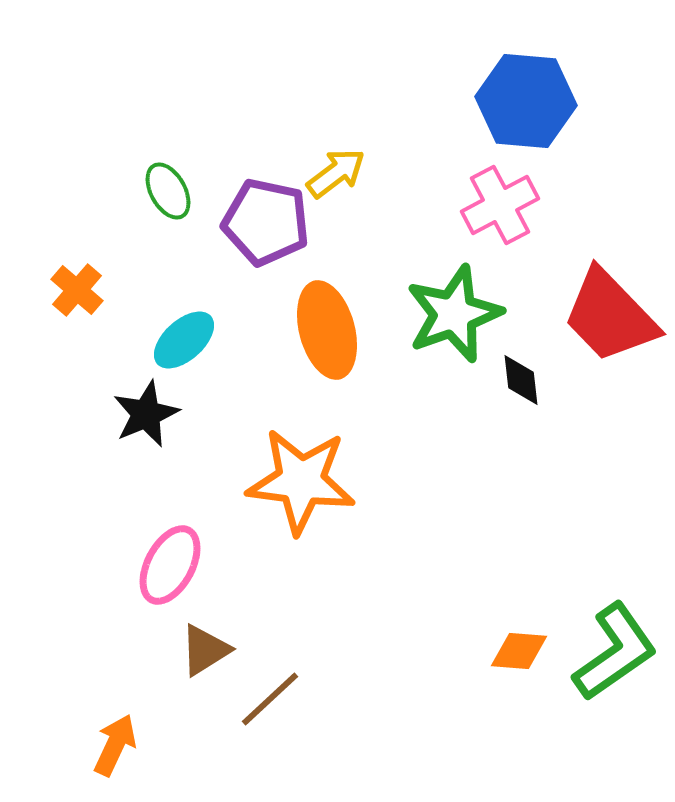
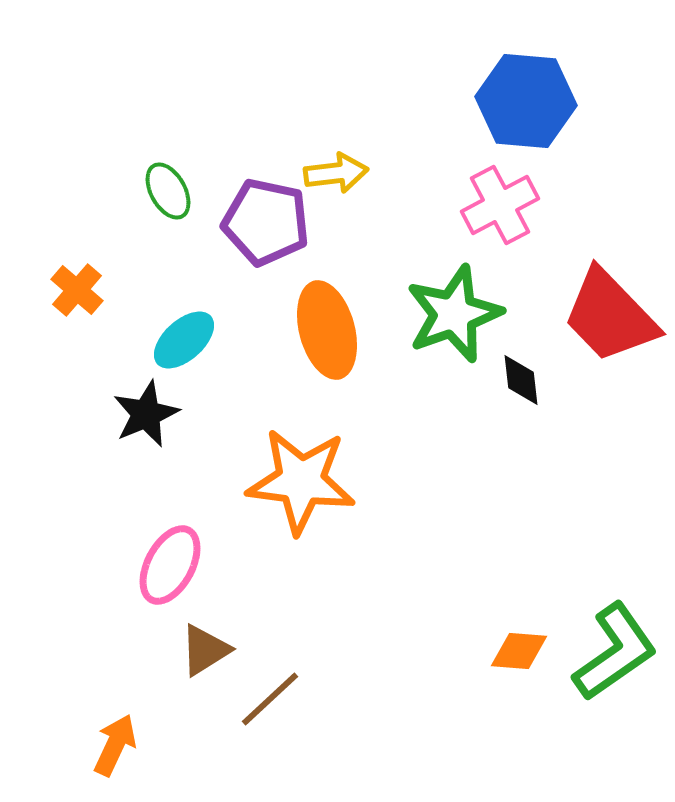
yellow arrow: rotated 30 degrees clockwise
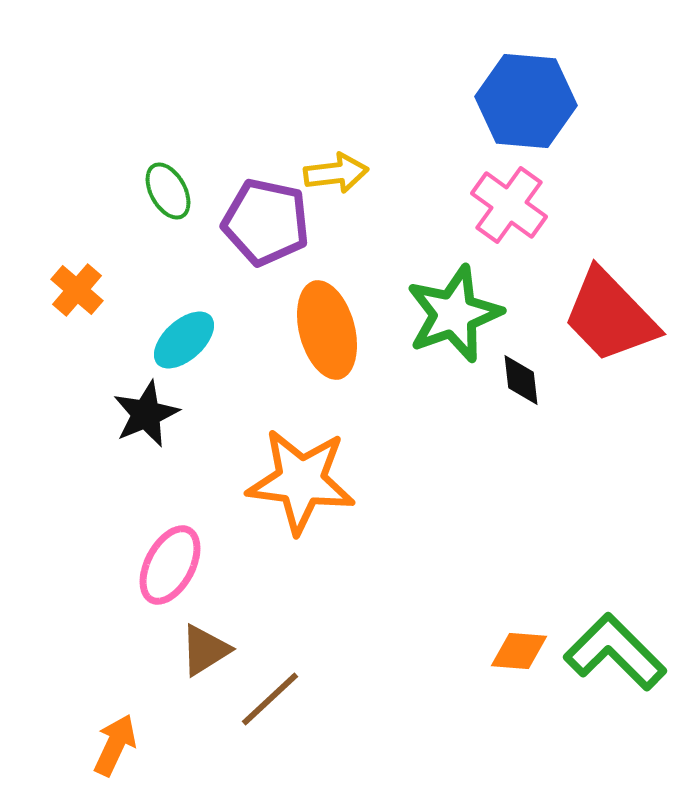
pink cross: moved 9 px right; rotated 26 degrees counterclockwise
green L-shape: rotated 100 degrees counterclockwise
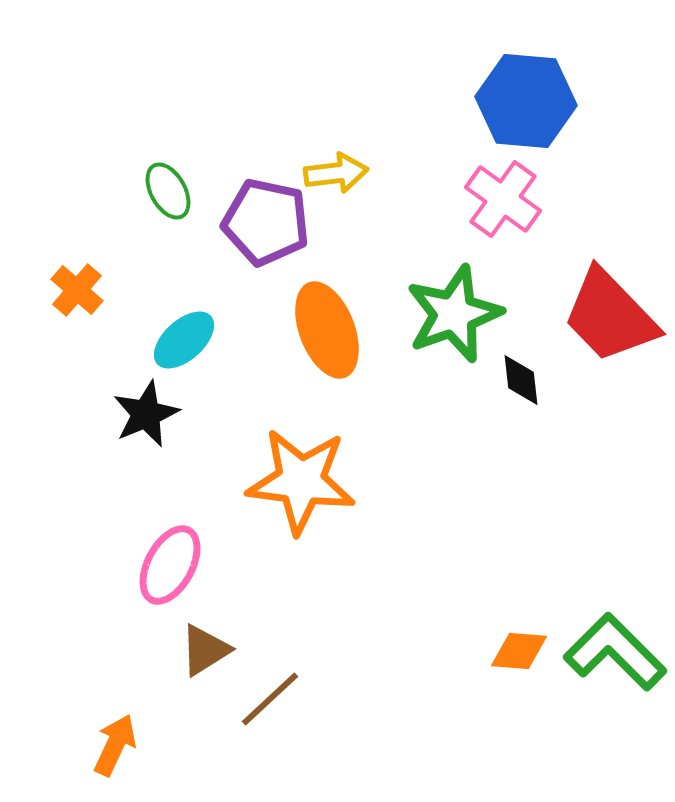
pink cross: moved 6 px left, 6 px up
orange ellipse: rotated 6 degrees counterclockwise
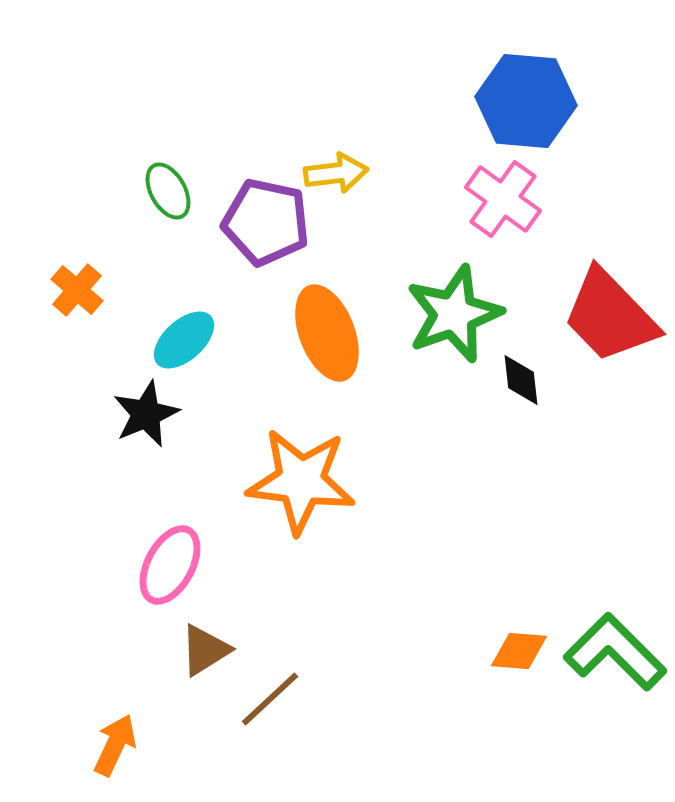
orange ellipse: moved 3 px down
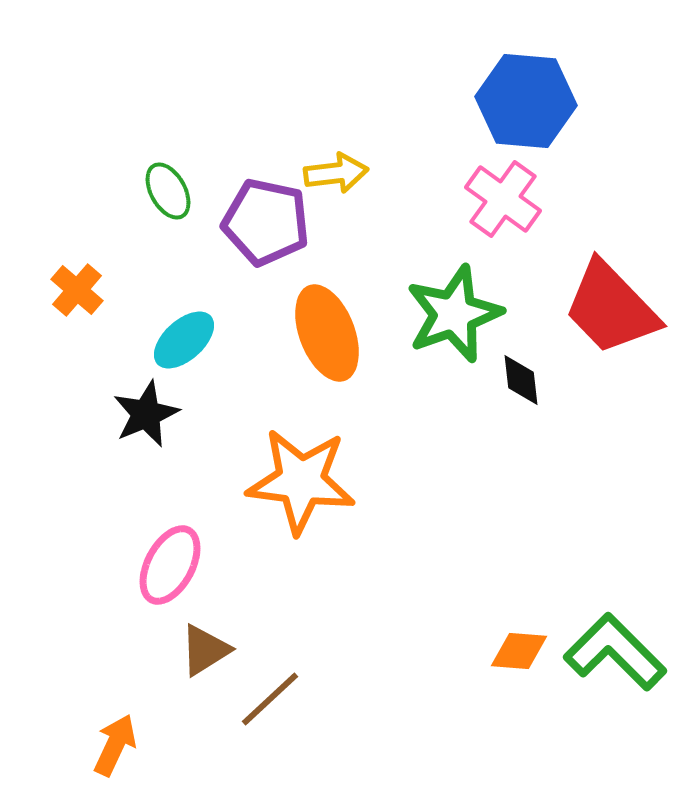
red trapezoid: moved 1 px right, 8 px up
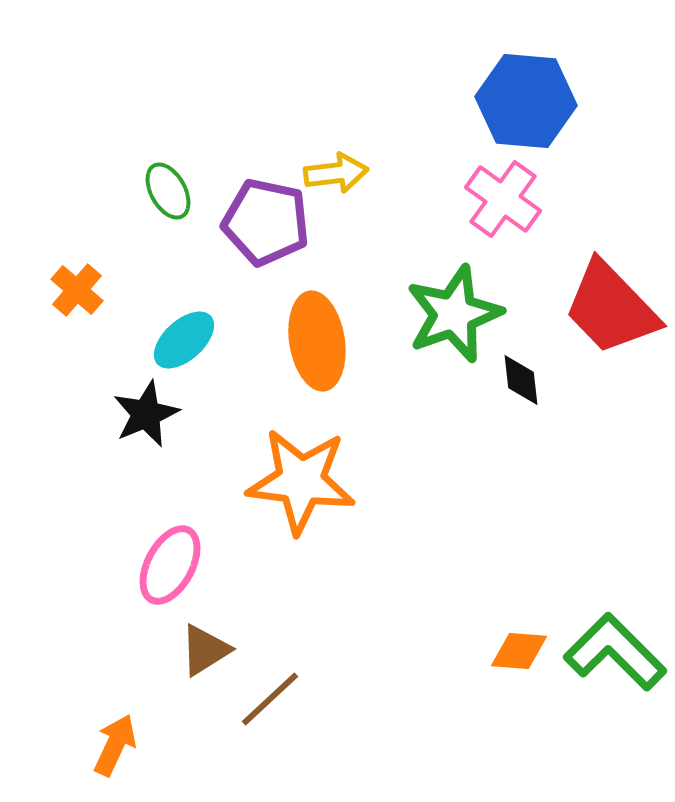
orange ellipse: moved 10 px left, 8 px down; rotated 12 degrees clockwise
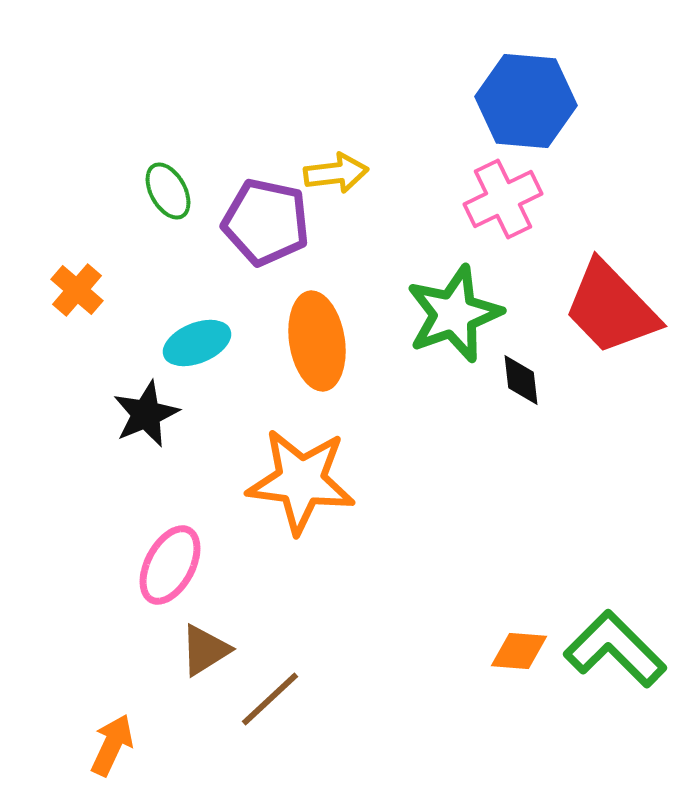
pink cross: rotated 28 degrees clockwise
cyan ellipse: moved 13 px right, 3 px down; rotated 20 degrees clockwise
green L-shape: moved 3 px up
orange arrow: moved 3 px left
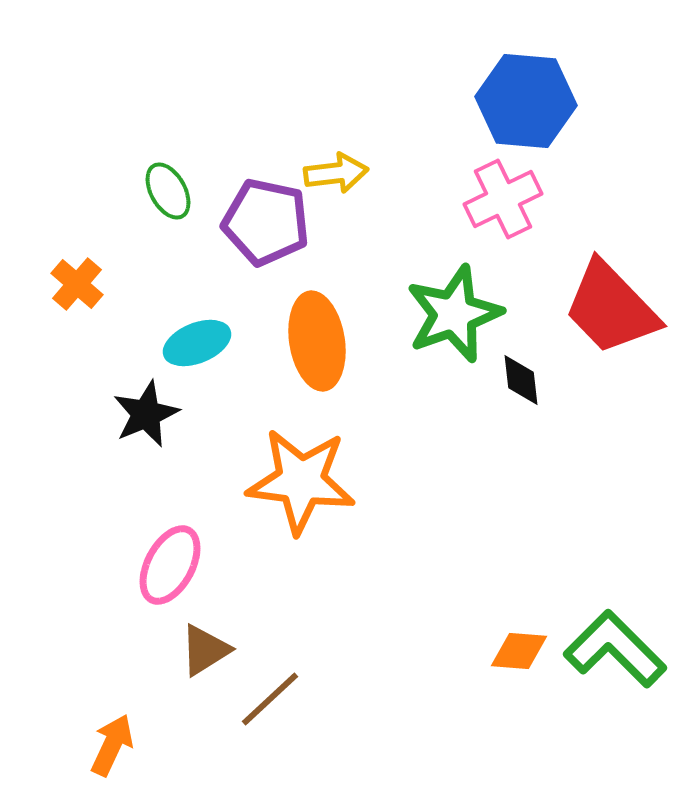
orange cross: moved 6 px up
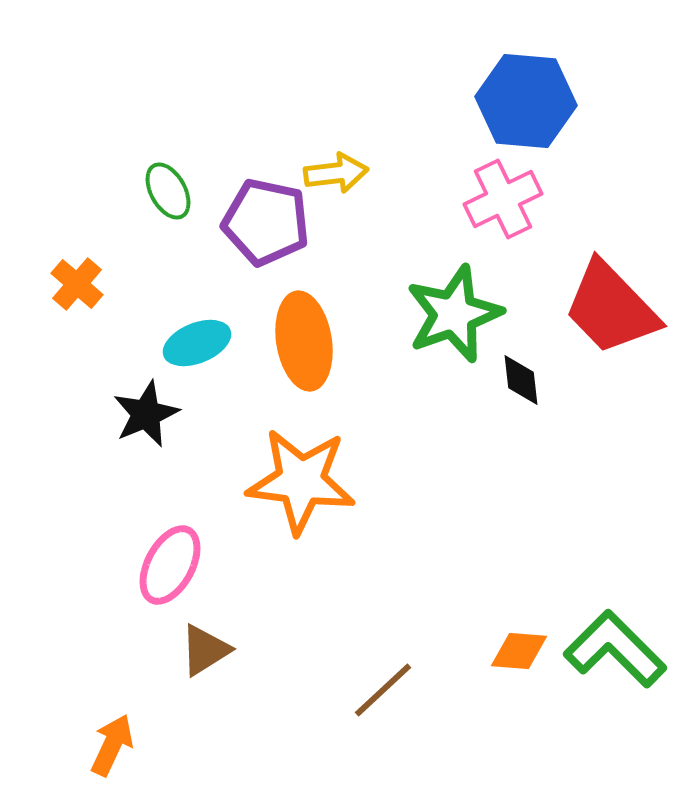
orange ellipse: moved 13 px left
brown line: moved 113 px right, 9 px up
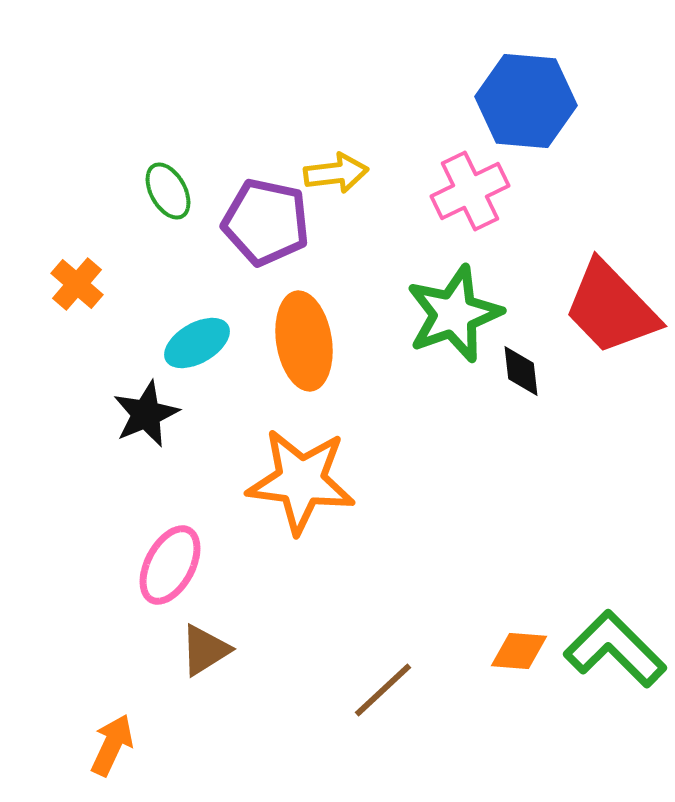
pink cross: moved 33 px left, 8 px up
cyan ellipse: rotated 8 degrees counterclockwise
black diamond: moved 9 px up
